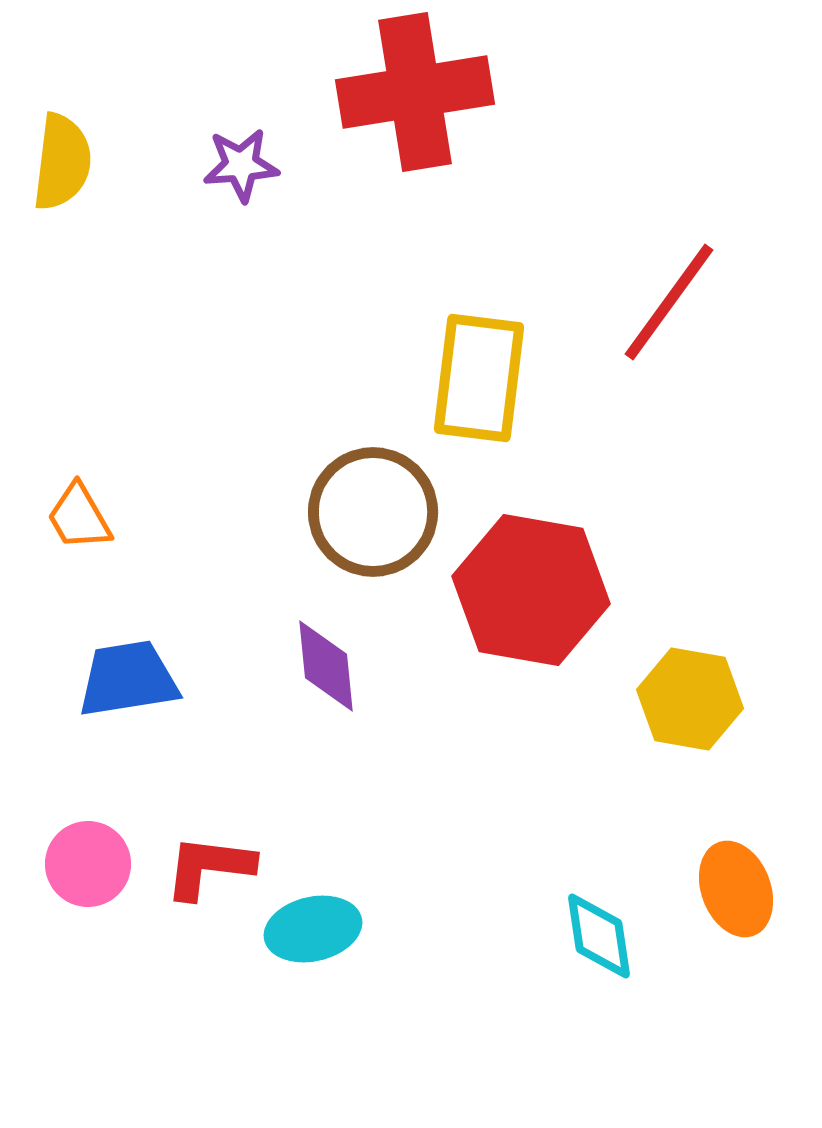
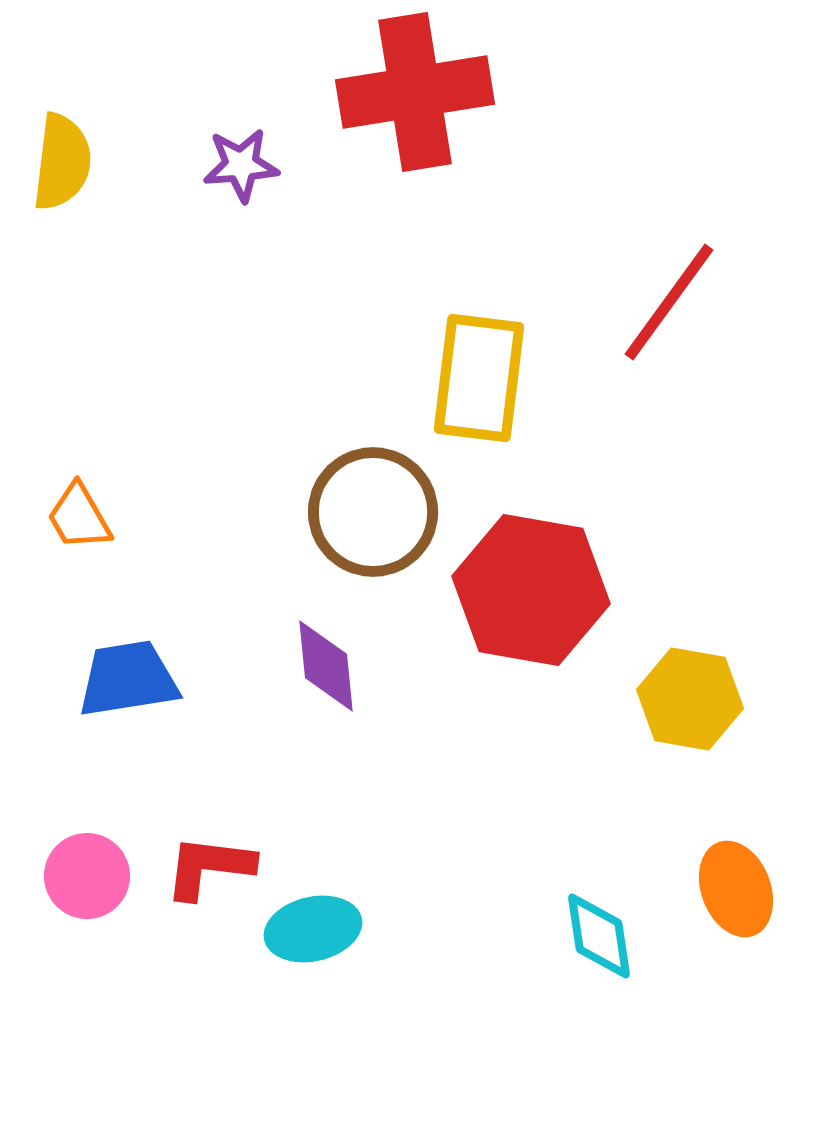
pink circle: moved 1 px left, 12 px down
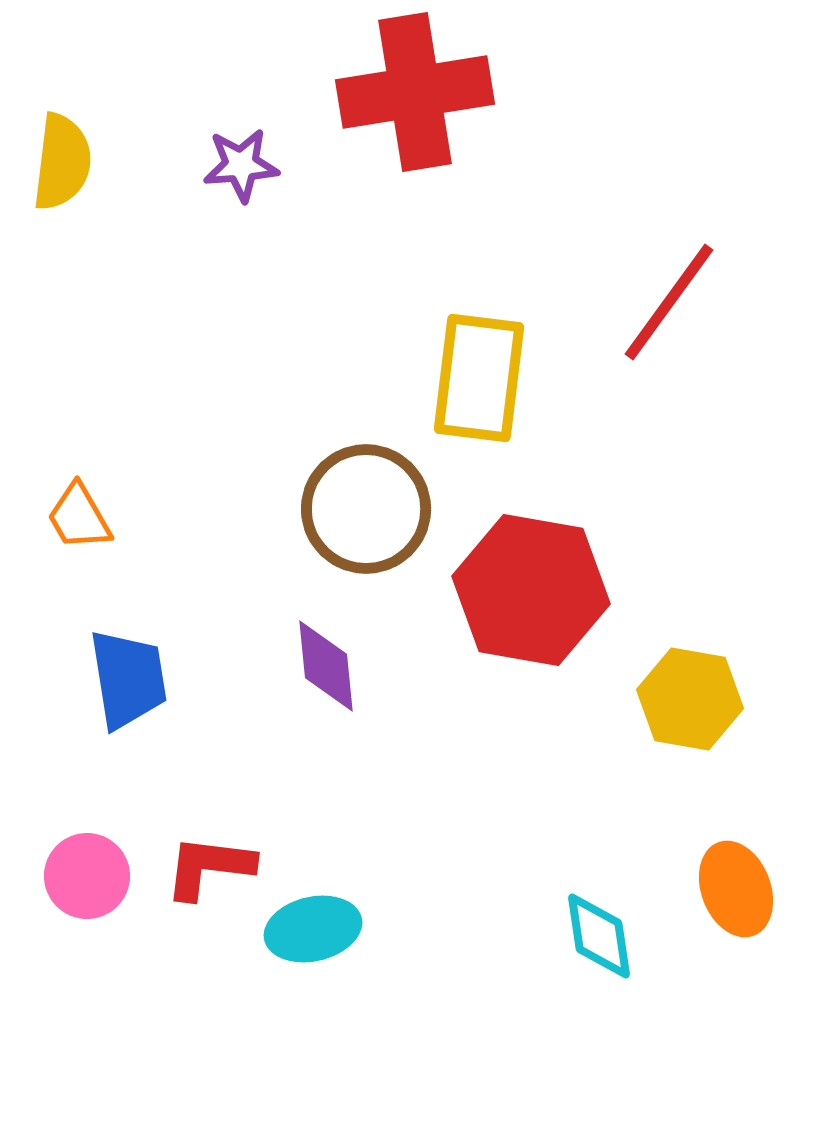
brown circle: moved 7 px left, 3 px up
blue trapezoid: rotated 90 degrees clockwise
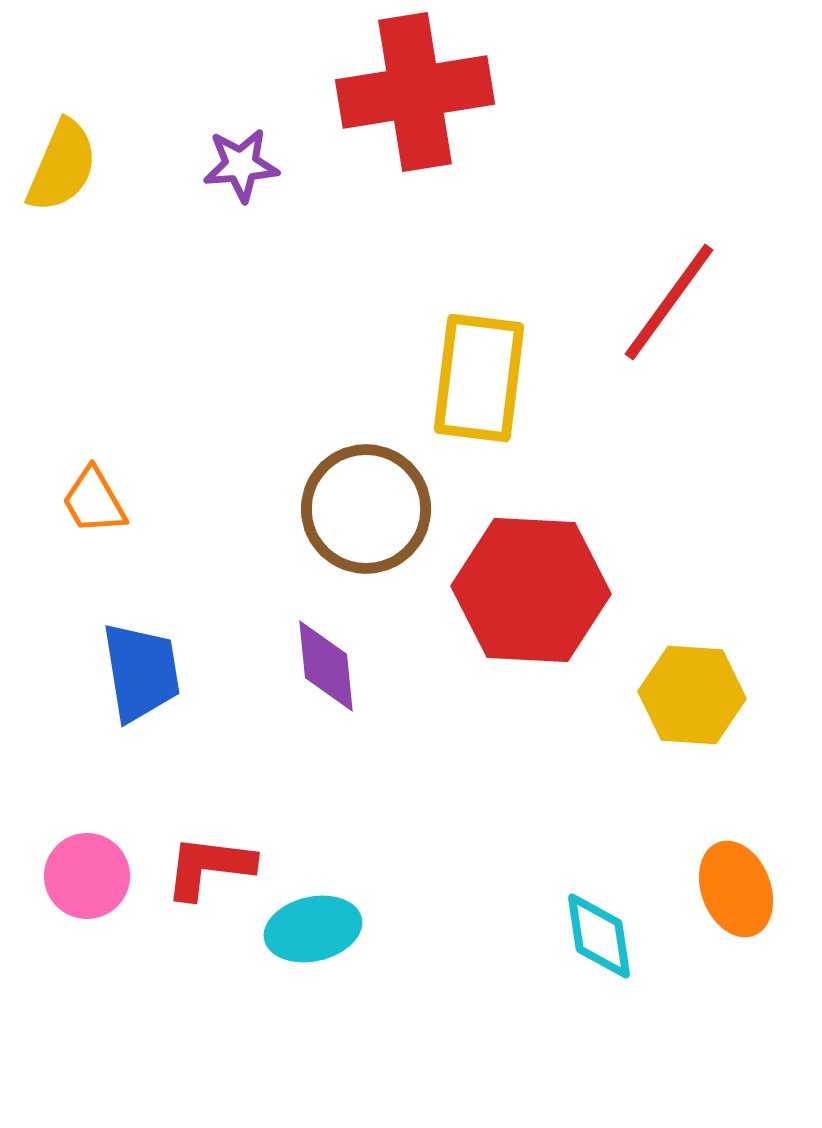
yellow semicircle: moved 4 px down; rotated 16 degrees clockwise
orange trapezoid: moved 15 px right, 16 px up
red hexagon: rotated 7 degrees counterclockwise
blue trapezoid: moved 13 px right, 7 px up
yellow hexagon: moved 2 px right, 4 px up; rotated 6 degrees counterclockwise
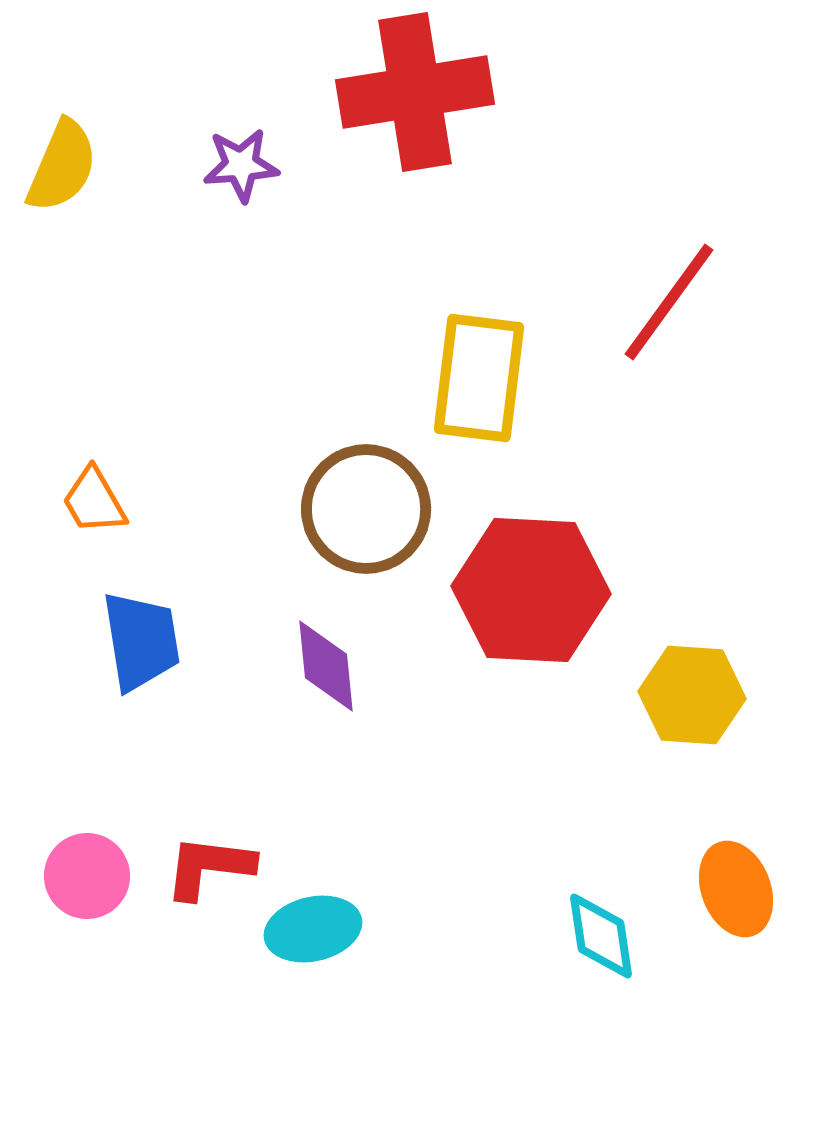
blue trapezoid: moved 31 px up
cyan diamond: moved 2 px right
